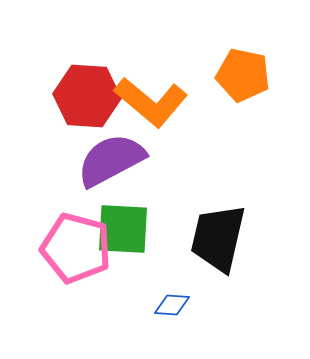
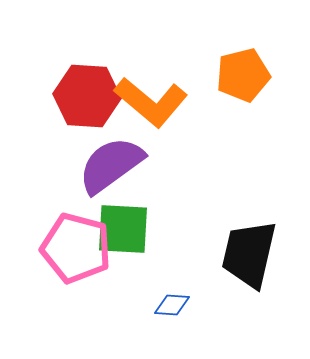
orange pentagon: rotated 26 degrees counterclockwise
purple semicircle: moved 5 px down; rotated 8 degrees counterclockwise
black trapezoid: moved 31 px right, 16 px down
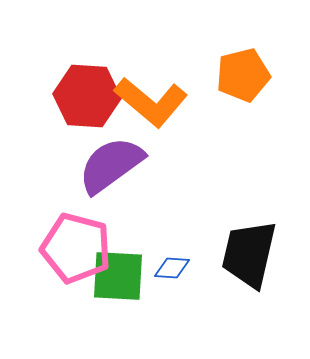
green square: moved 5 px left, 47 px down
blue diamond: moved 37 px up
